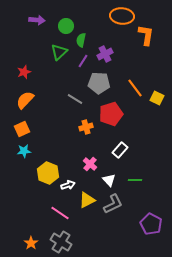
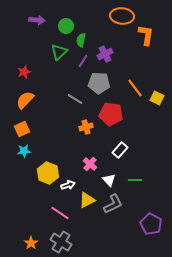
red pentagon: rotated 25 degrees clockwise
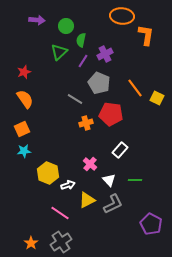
gray pentagon: rotated 20 degrees clockwise
orange semicircle: moved 1 px up; rotated 102 degrees clockwise
orange cross: moved 4 px up
gray cross: rotated 25 degrees clockwise
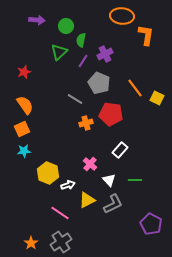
orange semicircle: moved 6 px down
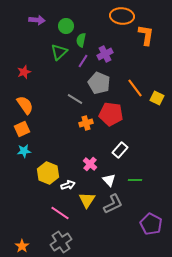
yellow triangle: rotated 30 degrees counterclockwise
orange star: moved 9 px left, 3 px down
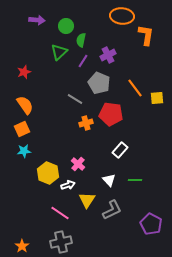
purple cross: moved 3 px right, 1 px down
yellow square: rotated 32 degrees counterclockwise
pink cross: moved 12 px left
gray L-shape: moved 1 px left, 6 px down
gray cross: rotated 20 degrees clockwise
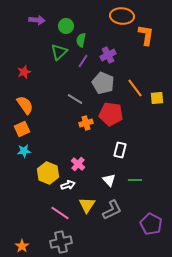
gray pentagon: moved 4 px right
white rectangle: rotated 28 degrees counterclockwise
yellow triangle: moved 5 px down
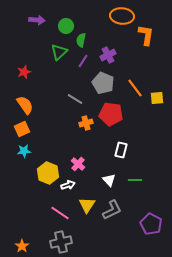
white rectangle: moved 1 px right
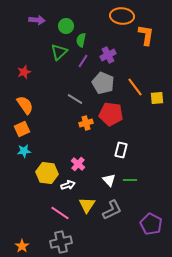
orange line: moved 1 px up
yellow hexagon: moved 1 px left; rotated 15 degrees counterclockwise
green line: moved 5 px left
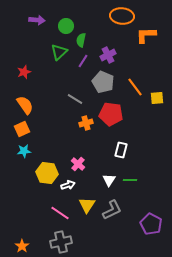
orange L-shape: rotated 100 degrees counterclockwise
gray pentagon: moved 1 px up
white triangle: rotated 16 degrees clockwise
